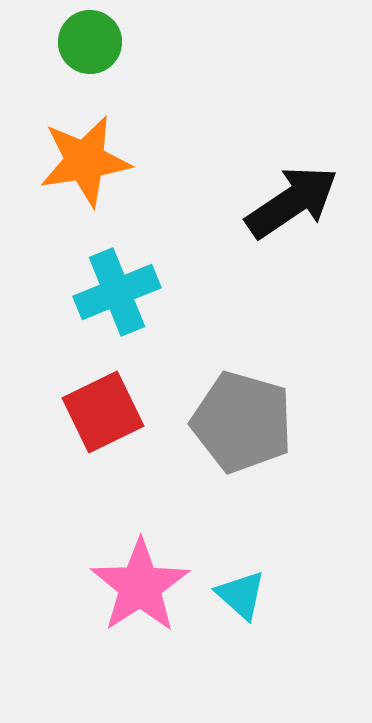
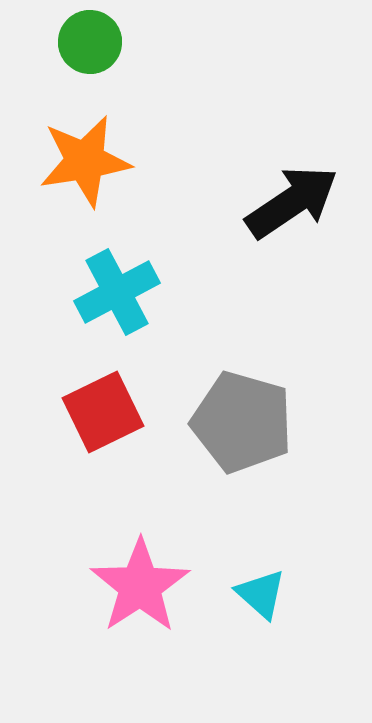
cyan cross: rotated 6 degrees counterclockwise
cyan triangle: moved 20 px right, 1 px up
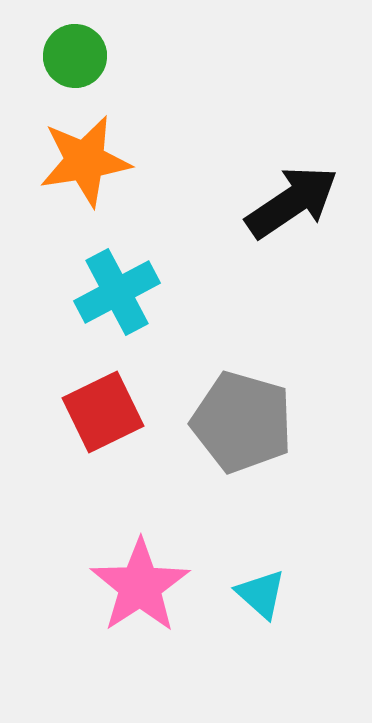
green circle: moved 15 px left, 14 px down
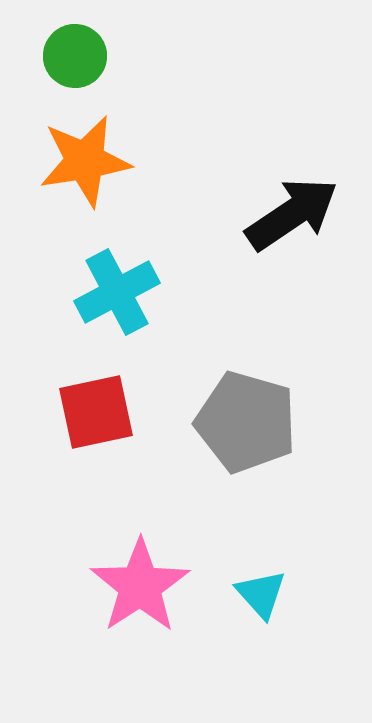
black arrow: moved 12 px down
red square: moved 7 px left; rotated 14 degrees clockwise
gray pentagon: moved 4 px right
cyan triangle: rotated 6 degrees clockwise
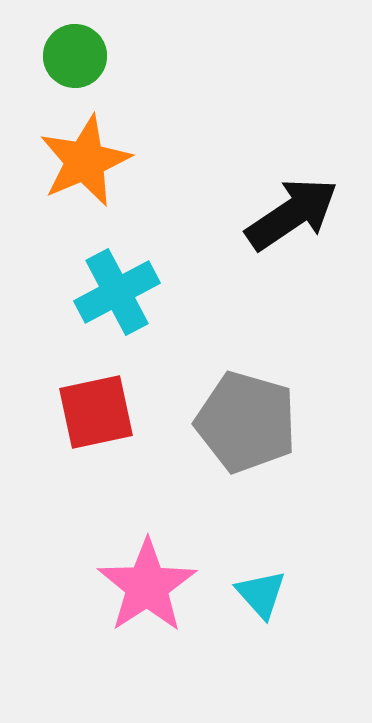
orange star: rotated 14 degrees counterclockwise
pink star: moved 7 px right
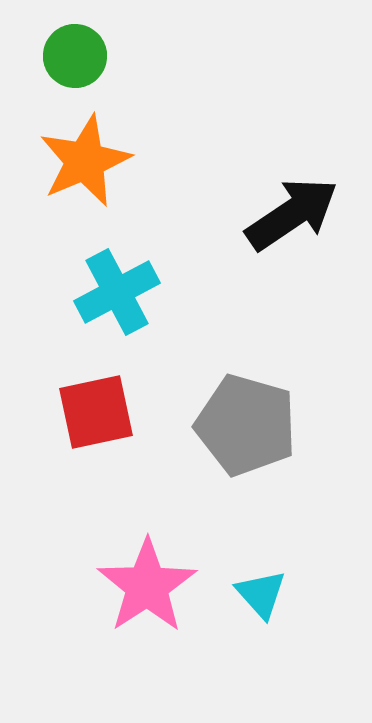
gray pentagon: moved 3 px down
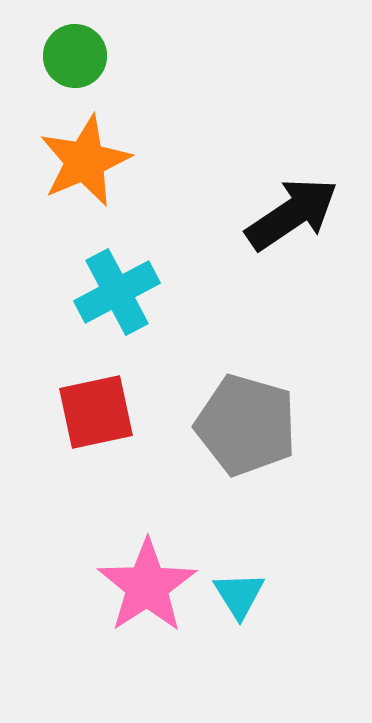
cyan triangle: moved 22 px left, 1 px down; rotated 10 degrees clockwise
